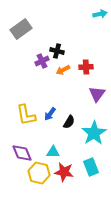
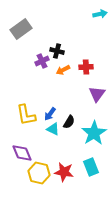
cyan triangle: moved 23 px up; rotated 24 degrees clockwise
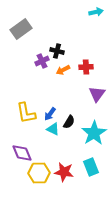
cyan arrow: moved 4 px left, 2 px up
yellow L-shape: moved 2 px up
yellow hexagon: rotated 15 degrees counterclockwise
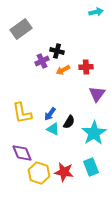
yellow L-shape: moved 4 px left
yellow hexagon: rotated 20 degrees clockwise
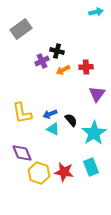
blue arrow: rotated 32 degrees clockwise
black semicircle: moved 2 px right, 2 px up; rotated 72 degrees counterclockwise
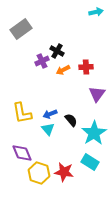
black cross: rotated 16 degrees clockwise
cyan triangle: moved 5 px left; rotated 24 degrees clockwise
cyan rectangle: moved 1 px left, 5 px up; rotated 36 degrees counterclockwise
